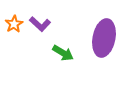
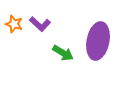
orange star: rotated 24 degrees counterclockwise
purple ellipse: moved 6 px left, 3 px down
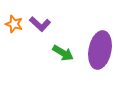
purple ellipse: moved 2 px right, 9 px down
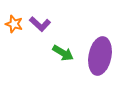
purple ellipse: moved 6 px down
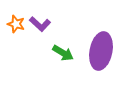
orange star: moved 2 px right
purple ellipse: moved 1 px right, 5 px up
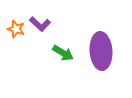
orange star: moved 5 px down
purple ellipse: rotated 15 degrees counterclockwise
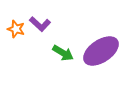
purple ellipse: rotated 60 degrees clockwise
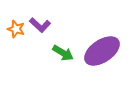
purple L-shape: moved 1 px down
purple ellipse: moved 1 px right
